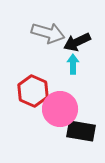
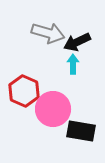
red hexagon: moved 9 px left
pink circle: moved 7 px left
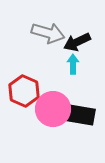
black rectangle: moved 16 px up
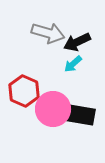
cyan arrow: rotated 132 degrees counterclockwise
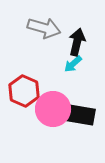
gray arrow: moved 4 px left, 5 px up
black arrow: rotated 128 degrees clockwise
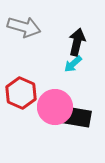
gray arrow: moved 20 px left, 1 px up
red hexagon: moved 3 px left, 2 px down
pink circle: moved 2 px right, 2 px up
black rectangle: moved 4 px left, 2 px down
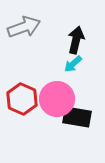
gray arrow: rotated 36 degrees counterclockwise
black arrow: moved 1 px left, 2 px up
red hexagon: moved 1 px right, 6 px down
pink circle: moved 2 px right, 8 px up
